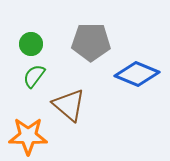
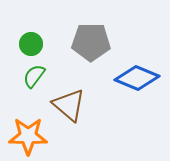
blue diamond: moved 4 px down
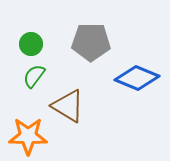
brown triangle: moved 1 px left, 1 px down; rotated 9 degrees counterclockwise
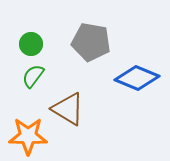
gray pentagon: rotated 9 degrees clockwise
green semicircle: moved 1 px left
brown triangle: moved 3 px down
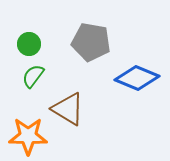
green circle: moved 2 px left
